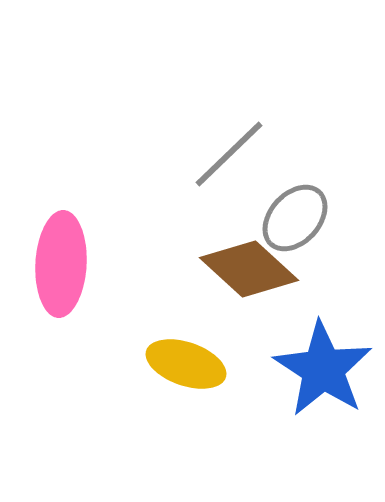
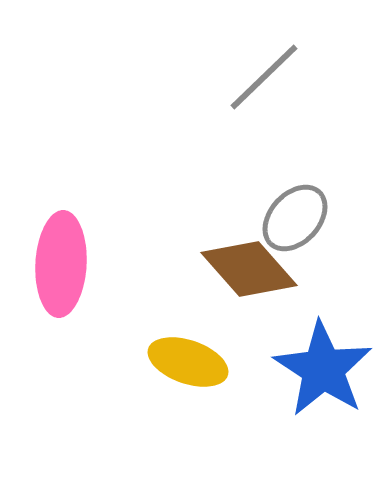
gray line: moved 35 px right, 77 px up
brown diamond: rotated 6 degrees clockwise
yellow ellipse: moved 2 px right, 2 px up
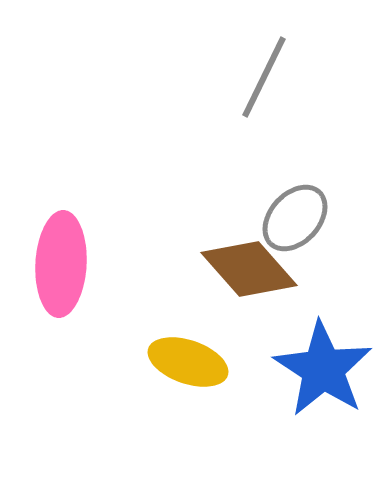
gray line: rotated 20 degrees counterclockwise
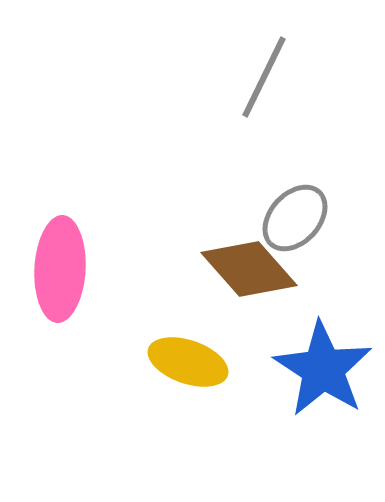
pink ellipse: moved 1 px left, 5 px down
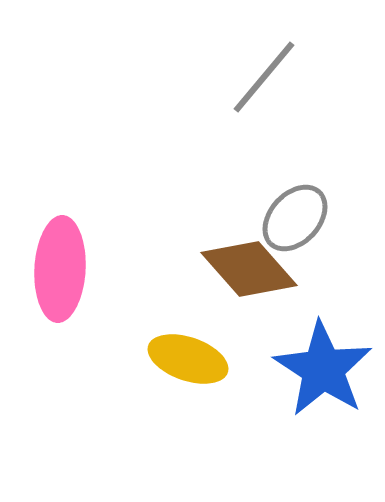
gray line: rotated 14 degrees clockwise
yellow ellipse: moved 3 px up
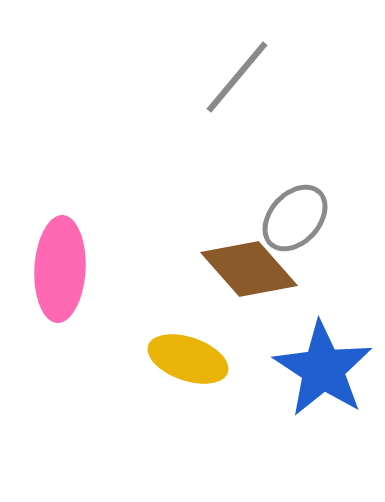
gray line: moved 27 px left
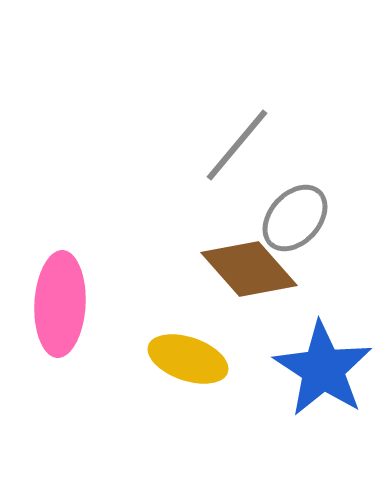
gray line: moved 68 px down
pink ellipse: moved 35 px down
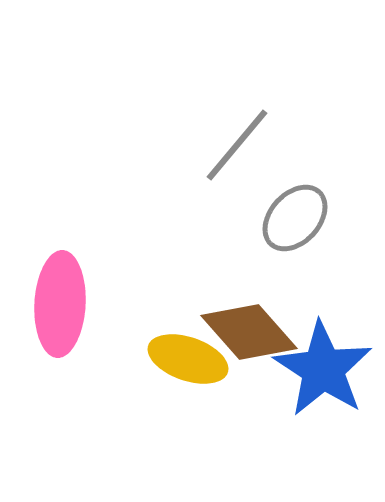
brown diamond: moved 63 px down
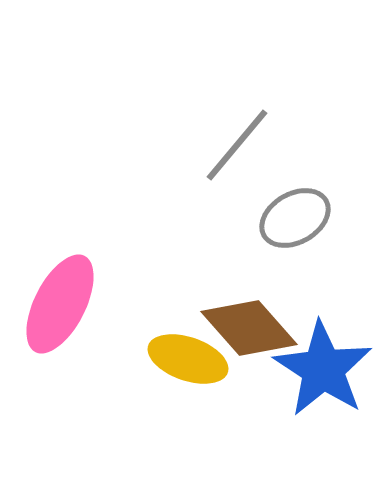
gray ellipse: rotated 18 degrees clockwise
pink ellipse: rotated 24 degrees clockwise
brown diamond: moved 4 px up
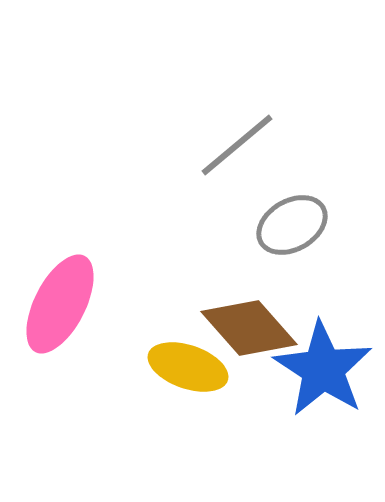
gray line: rotated 10 degrees clockwise
gray ellipse: moved 3 px left, 7 px down
yellow ellipse: moved 8 px down
